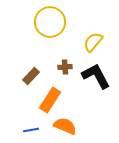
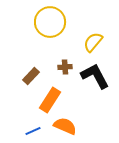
black L-shape: moved 1 px left
blue line: moved 2 px right, 1 px down; rotated 14 degrees counterclockwise
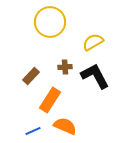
yellow semicircle: rotated 20 degrees clockwise
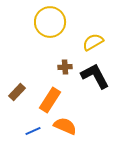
brown rectangle: moved 14 px left, 16 px down
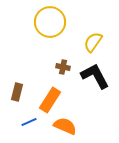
yellow semicircle: rotated 25 degrees counterclockwise
brown cross: moved 2 px left; rotated 16 degrees clockwise
brown rectangle: rotated 30 degrees counterclockwise
blue line: moved 4 px left, 9 px up
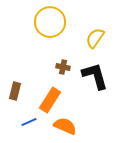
yellow semicircle: moved 2 px right, 4 px up
black L-shape: rotated 12 degrees clockwise
brown rectangle: moved 2 px left, 1 px up
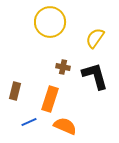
orange rectangle: moved 1 px up; rotated 15 degrees counterclockwise
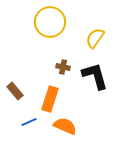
brown rectangle: rotated 54 degrees counterclockwise
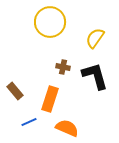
orange semicircle: moved 2 px right, 2 px down
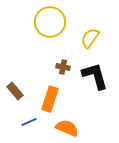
yellow semicircle: moved 5 px left
